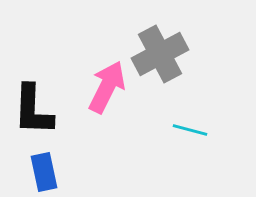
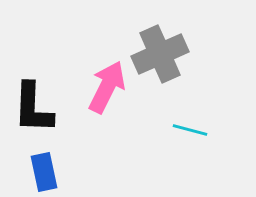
gray cross: rotated 4 degrees clockwise
black L-shape: moved 2 px up
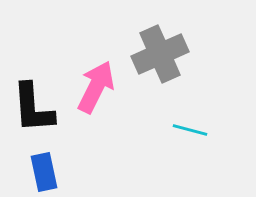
pink arrow: moved 11 px left
black L-shape: rotated 6 degrees counterclockwise
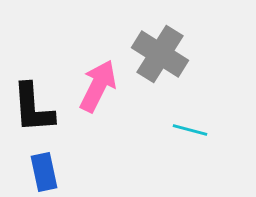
gray cross: rotated 34 degrees counterclockwise
pink arrow: moved 2 px right, 1 px up
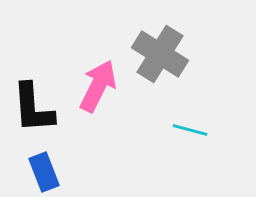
blue rectangle: rotated 9 degrees counterclockwise
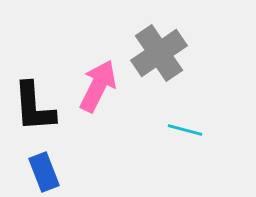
gray cross: moved 1 px left, 1 px up; rotated 24 degrees clockwise
black L-shape: moved 1 px right, 1 px up
cyan line: moved 5 px left
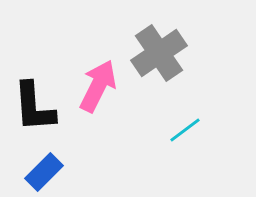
cyan line: rotated 52 degrees counterclockwise
blue rectangle: rotated 66 degrees clockwise
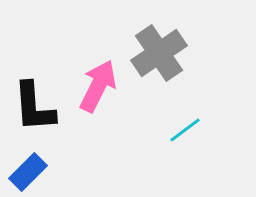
blue rectangle: moved 16 px left
